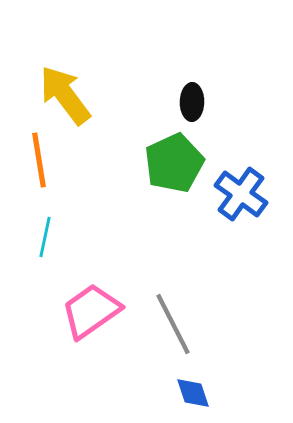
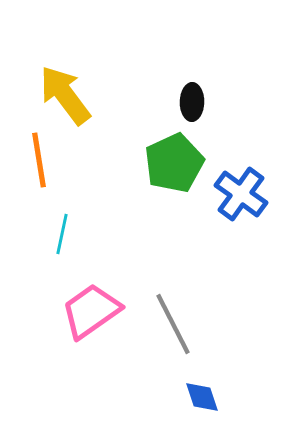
cyan line: moved 17 px right, 3 px up
blue diamond: moved 9 px right, 4 px down
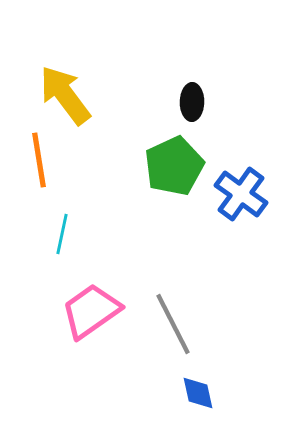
green pentagon: moved 3 px down
blue diamond: moved 4 px left, 4 px up; rotated 6 degrees clockwise
